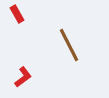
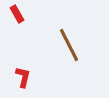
red L-shape: rotated 40 degrees counterclockwise
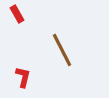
brown line: moved 7 px left, 5 px down
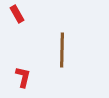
brown line: rotated 28 degrees clockwise
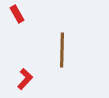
red L-shape: moved 2 px right, 2 px down; rotated 30 degrees clockwise
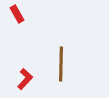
brown line: moved 1 px left, 14 px down
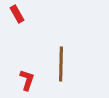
red L-shape: moved 2 px right, 1 px down; rotated 25 degrees counterclockwise
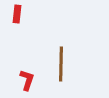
red rectangle: rotated 36 degrees clockwise
